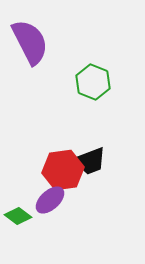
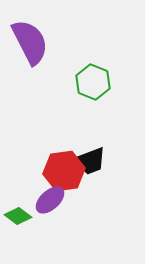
red hexagon: moved 1 px right, 1 px down
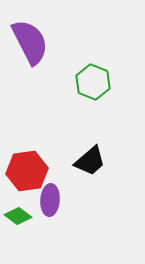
black trapezoid: rotated 20 degrees counterclockwise
red hexagon: moved 37 px left
purple ellipse: rotated 44 degrees counterclockwise
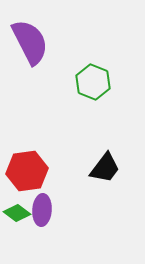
black trapezoid: moved 15 px right, 7 px down; rotated 12 degrees counterclockwise
purple ellipse: moved 8 px left, 10 px down
green diamond: moved 1 px left, 3 px up
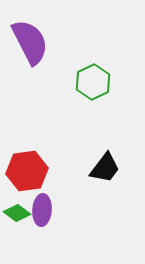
green hexagon: rotated 12 degrees clockwise
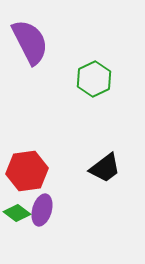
green hexagon: moved 1 px right, 3 px up
black trapezoid: rotated 16 degrees clockwise
purple ellipse: rotated 12 degrees clockwise
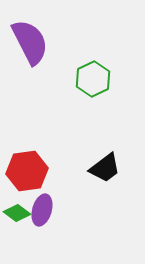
green hexagon: moved 1 px left
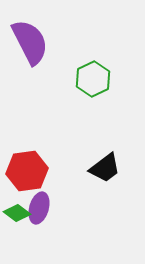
purple ellipse: moved 3 px left, 2 px up
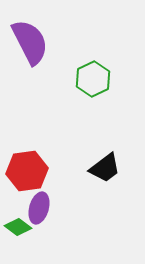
green diamond: moved 1 px right, 14 px down
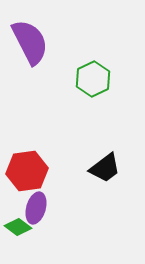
purple ellipse: moved 3 px left
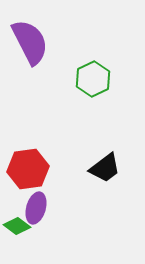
red hexagon: moved 1 px right, 2 px up
green diamond: moved 1 px left, 1 px up
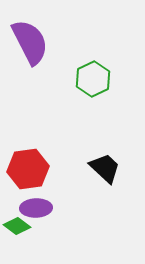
black trapezoid: rotated 100 degrees counterclockwise
purple ellipse: rotated 72 degrees clockwise
